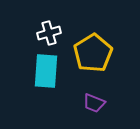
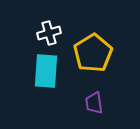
purple trapezoid: rotated 60 degrees clockwise
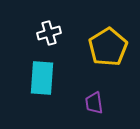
yellow pentagon: moved 15 px right, 6 px up
cyan rectangle: moved 4 px left, 7 px down
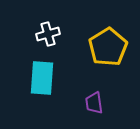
white cross: moved 1 px left, 1 px down
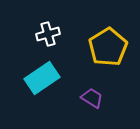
cyan rectangle: rotated 52 degrees clockwise
purple trapezoid: moved 2 px left, 5 px up; rotated 130 degrees clockwise
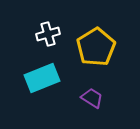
yellow pentagon: moved 12 px left
cyan rectangle: rotated 12 degrees clockwise
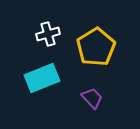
purple trapezoid: rotated 15 degrees clockwise
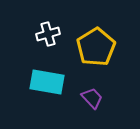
cyan rectangle: moved 5 px right, 4 px down; rotated 32 degrees clockwise
